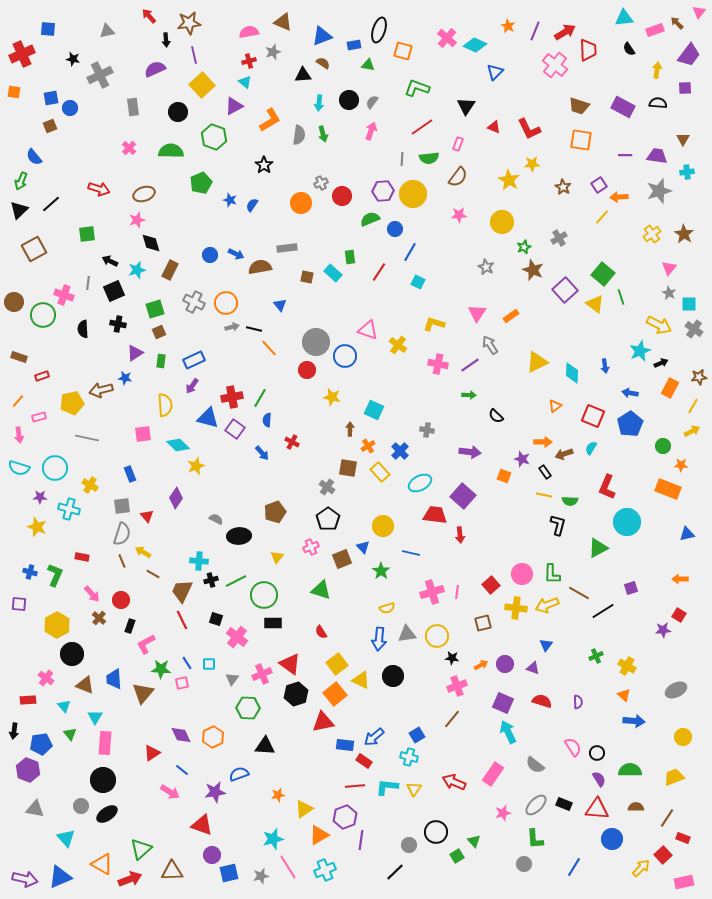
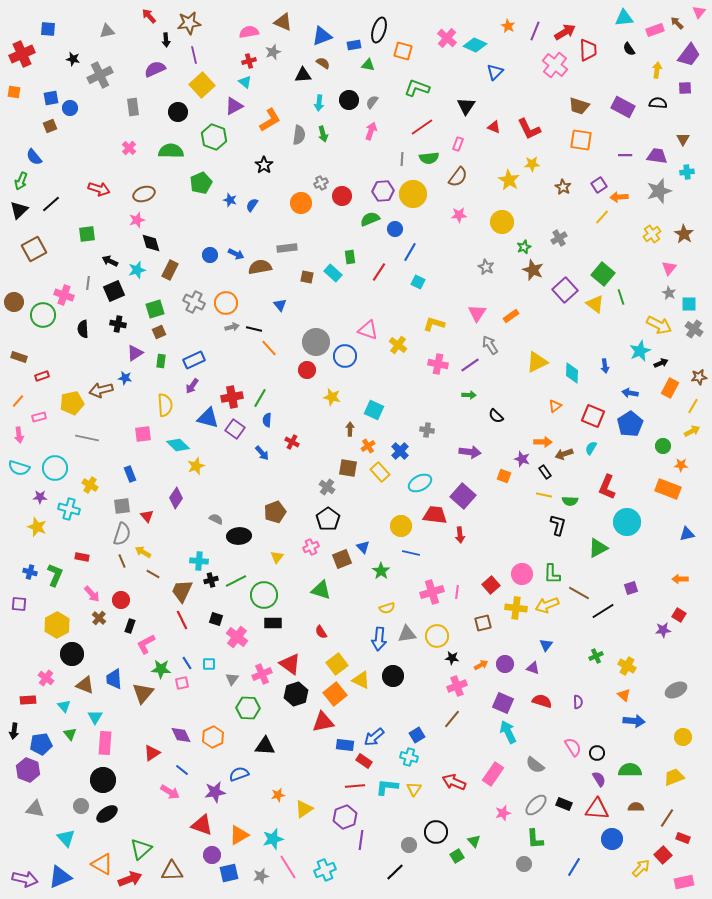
yellow circle at (383, 526): moved 18 px right
orange triangle at (319, 835): moved 80 px left
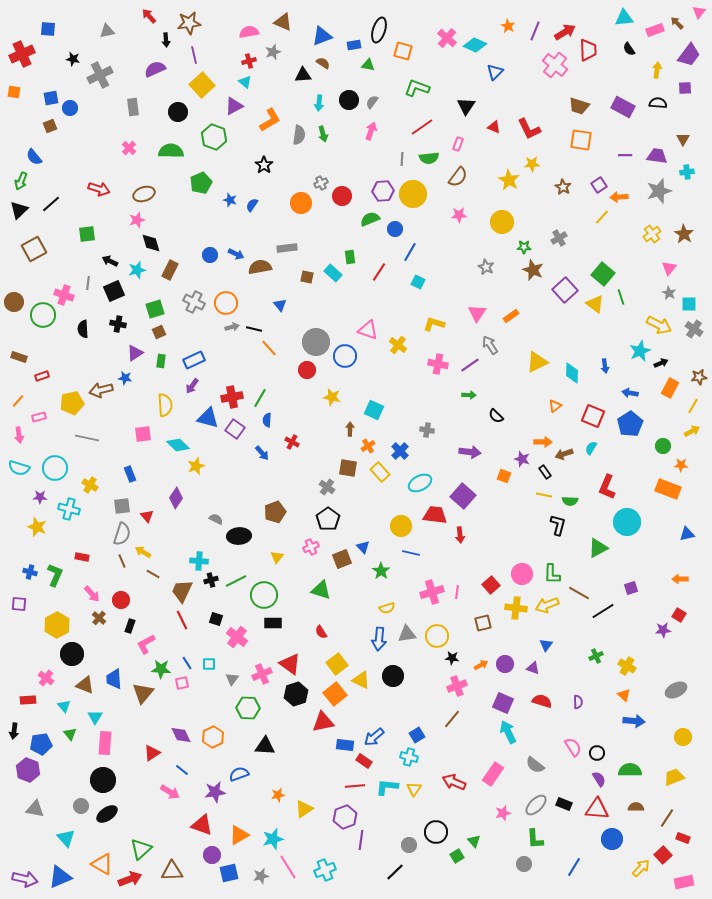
green star at (524, 247): rotated 24 degrees clockwise
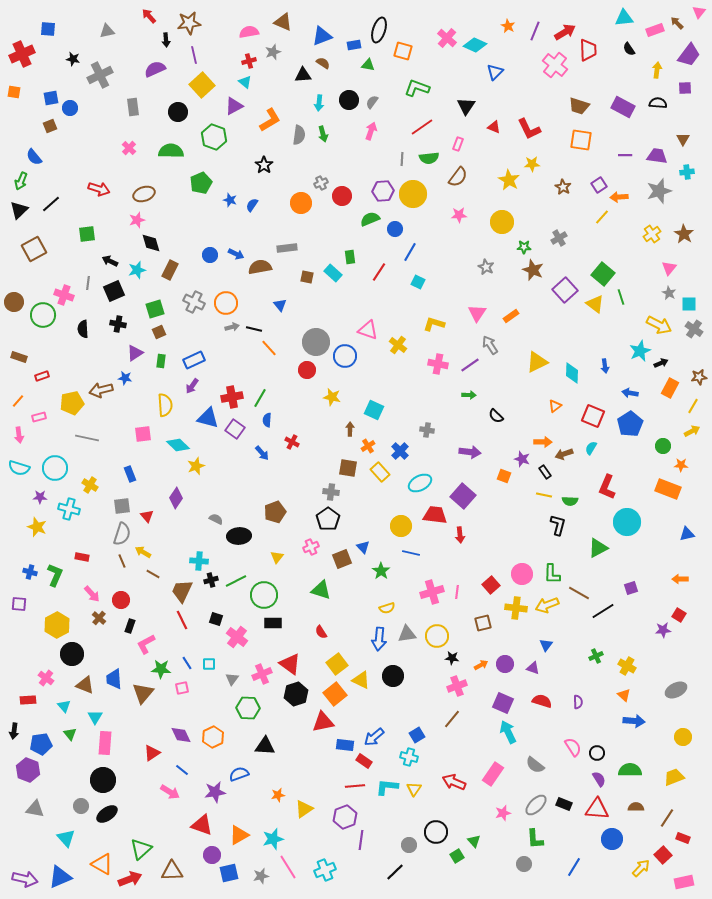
gray cross at (327, 487): moved 4 px right, 5 px down; rotated 28 degrees counterclockwise
pink square at (182, 683): moved 5 px down
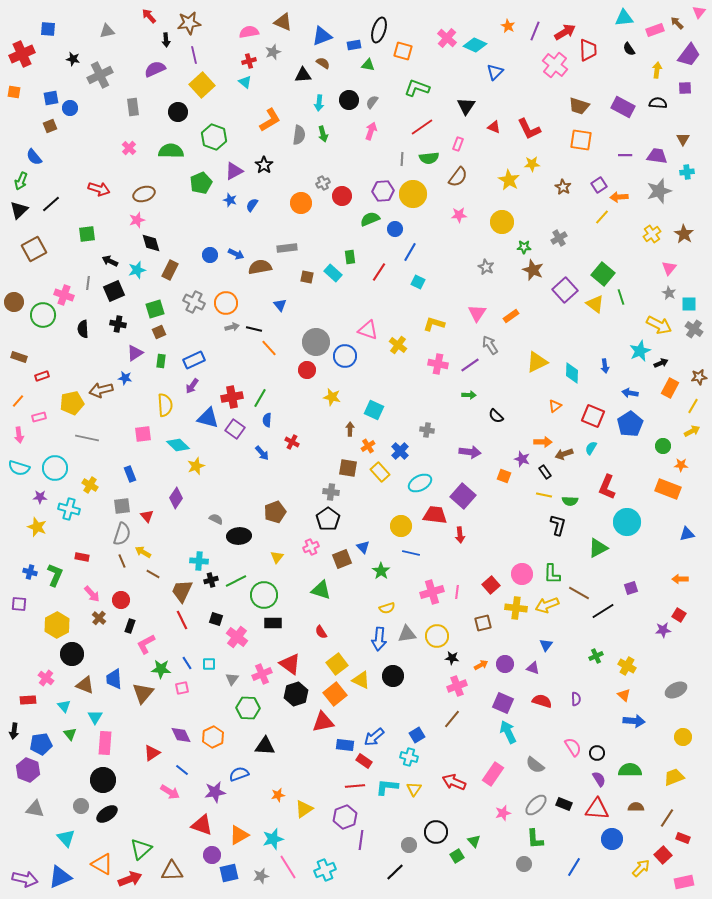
purple triangle at (234, 106): moved 65 px down
gray cross at (321, 183): moved 2 px right
purple semicircle at (578, 702): moved 2 px left, 3 px up
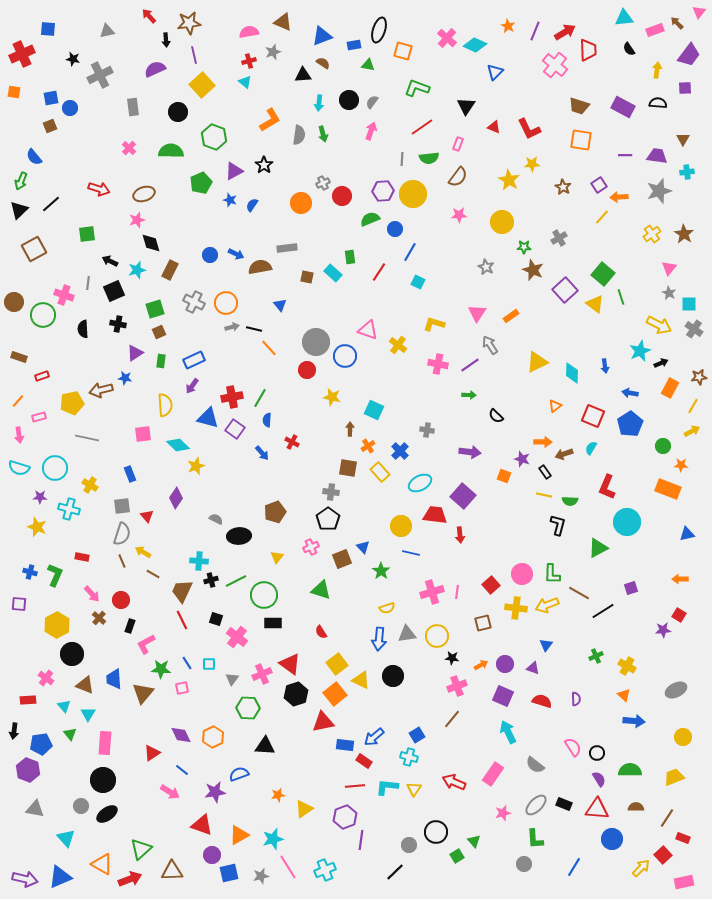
purple square at (503, 703): moved 7 px up
cyan triangle at (95, 717): moved 7 px left, 3 px up
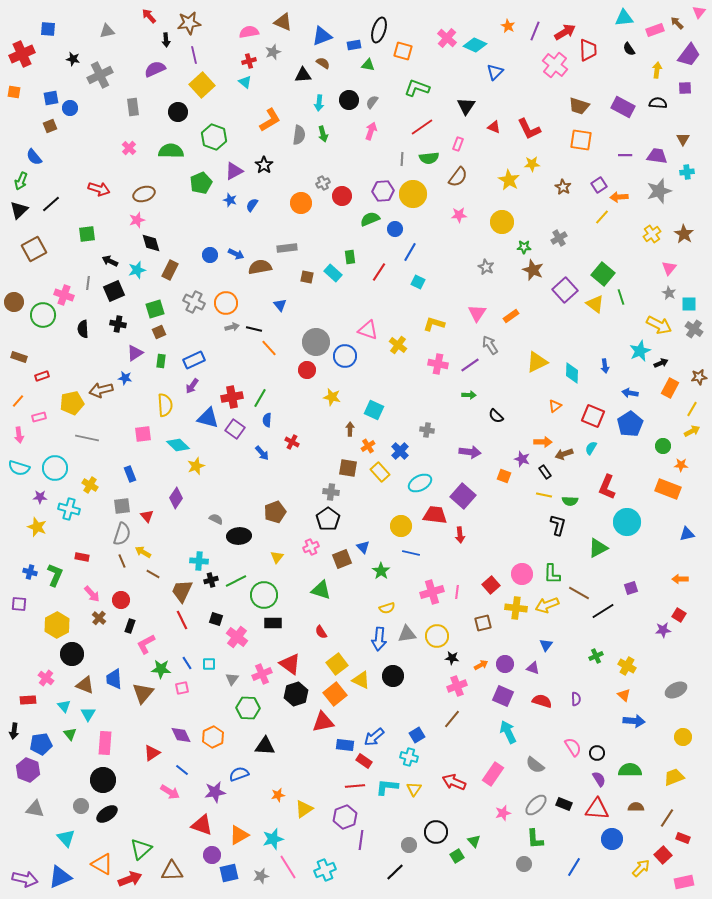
yellow line at (693, 406): moved 1 px left, 3 px down
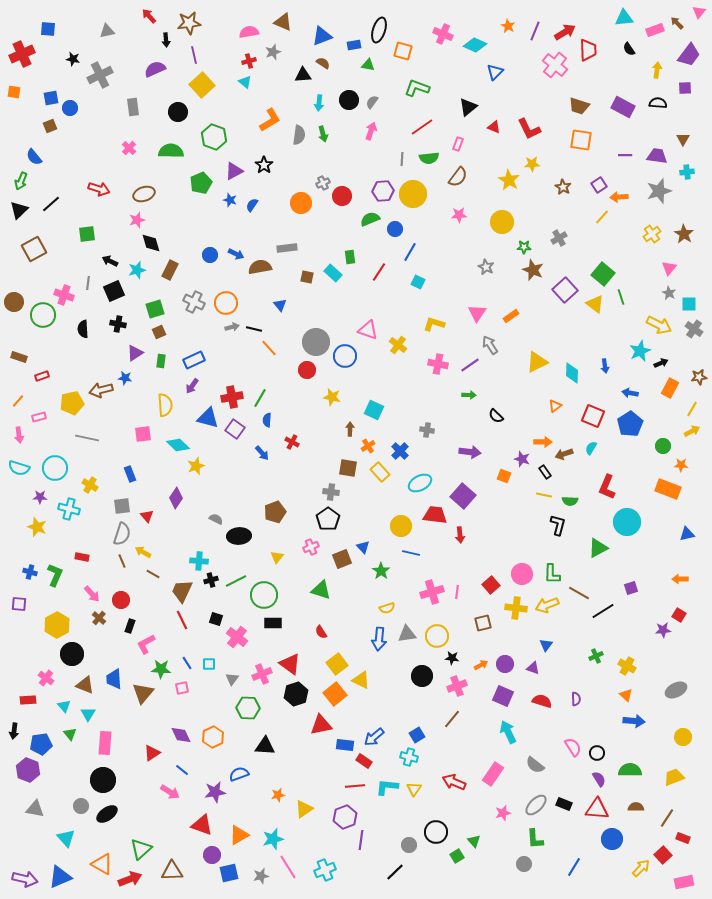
pink cross at (447, 38): moved 4 px left, 4 px up; rotated 18 degrees counterclockwise
black triangle at (466, 106): moved 2 px right, 1 px down; rotated 18 degrees clockwise
black circle at (393, 676): moved 29 px right
orange triangle at (624, 695): moved 2 px right
red triangle at (323, 722): moved 2 px left, 3 px down
